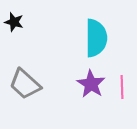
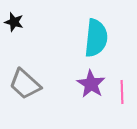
cyan semicircle: rotated 6 degrees clockwise
pink line: moved 5 px down
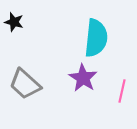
purple star: moved 8 px left, 6 px up
pink line: moved 1 px up; rotated 15 degrees clockwise
